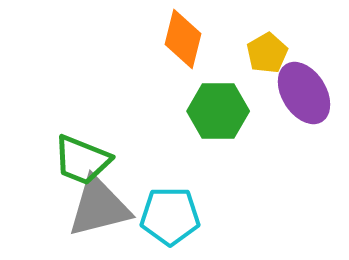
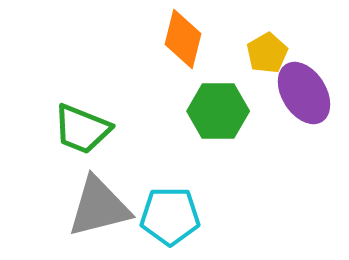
green trapezoid: moved 31 px up
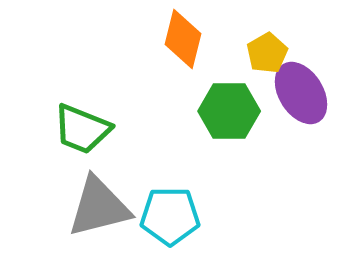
purple ellipse: moved 3 px left
green hexagon: moved 11 px right
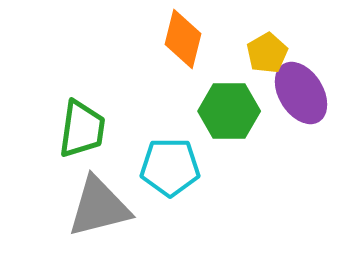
green trapezoid: rotated 104 degrees counterclockwise
cyan pentagon: moved 49 px up
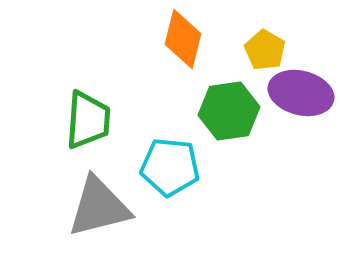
yellow pentagon: moved 2 px left, 3 px up; rotated 12 degrees counterclockwise
purple ellipse: rotated 44 degrees counterclockwise
green hexagon: rotated 8 degrees counterclockwise
green trapezoid: moved 6 px right, 9 px up; rotated 4 degrees counterclockwise
cyan pentagon: rotated 6 degrees clockwise
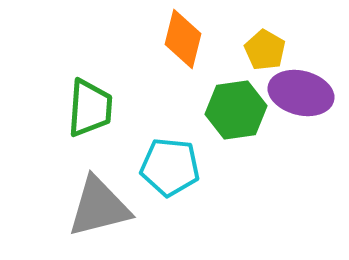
green hexagon: moved 7 px right, 1 px up
green trapezoid: moved 2 px right, 12 px up
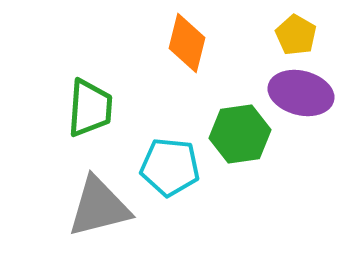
orange diamond: moved 4 px right, 4 px down
yellow pentagon: moved 31 px right, 15 px up
green hexagon: moved 4 px right, 24 px down
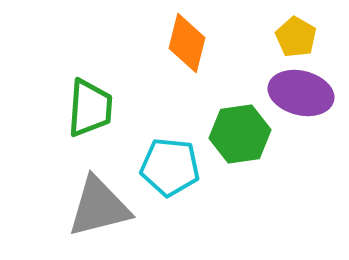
yellow pentagon: moved 2 px down
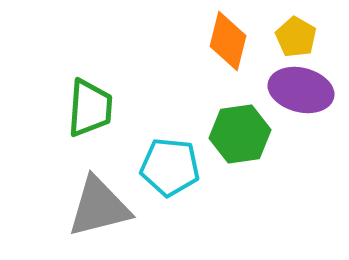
orange diamond: moved 41 px right, 2 px up
purple ellipse: moved 3 px up
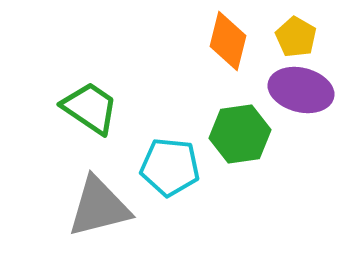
green trapezoid: rotated 60 degrees counterclockwise
